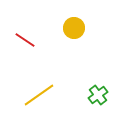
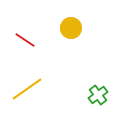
yellow circle: moved 3 px left
yellow line: moved 12 px left, 6 px up
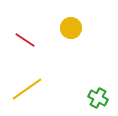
green cross: moved 3 px down; rotated 24 degrees counterclockwise
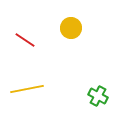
yellow line: rotated 24 degrees clockwise
green cross: moved 2 px up
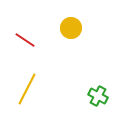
yellow line: rotated 52 degrees counterclockwise
